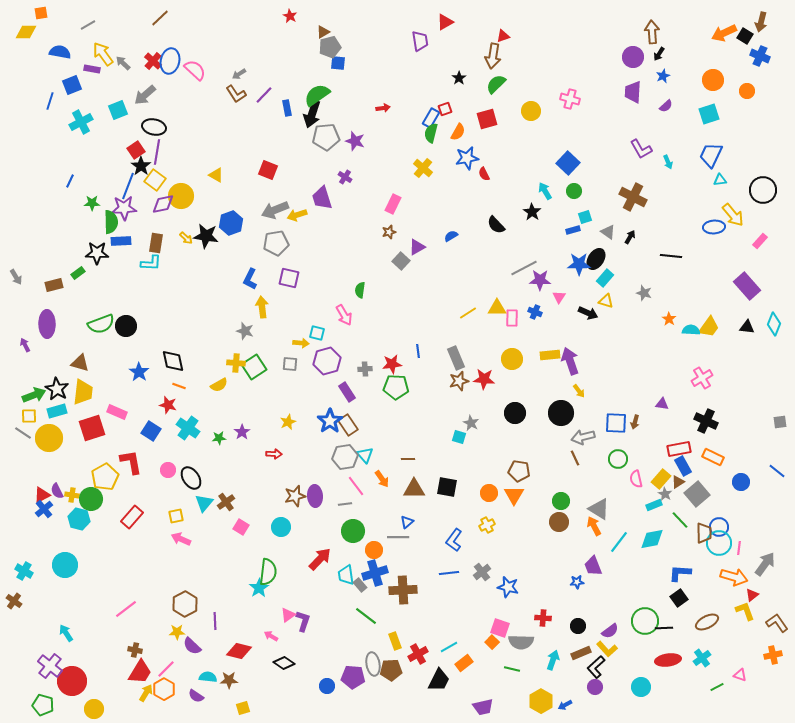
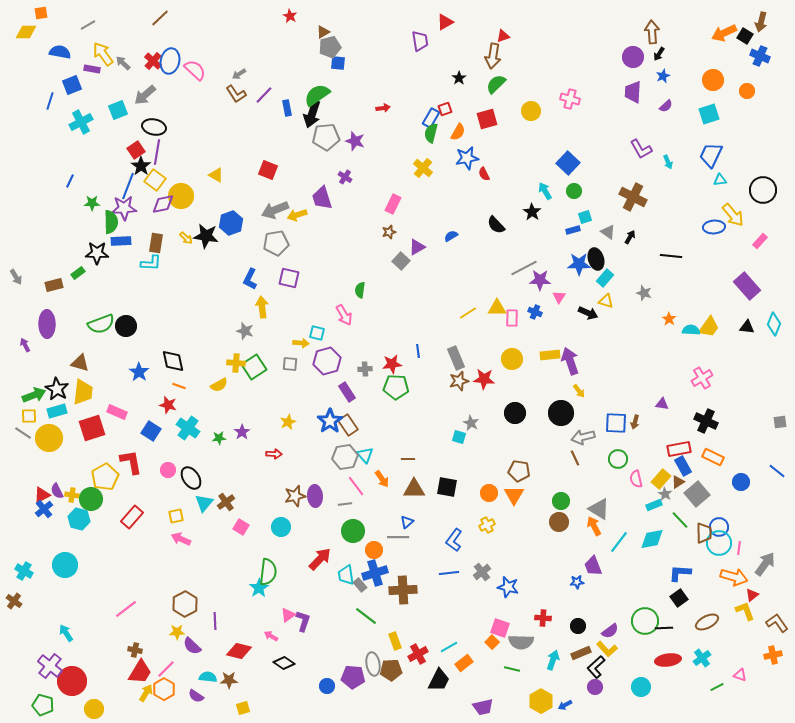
black ellipse at (596, 259): rotated 50 degrees counterclockwise
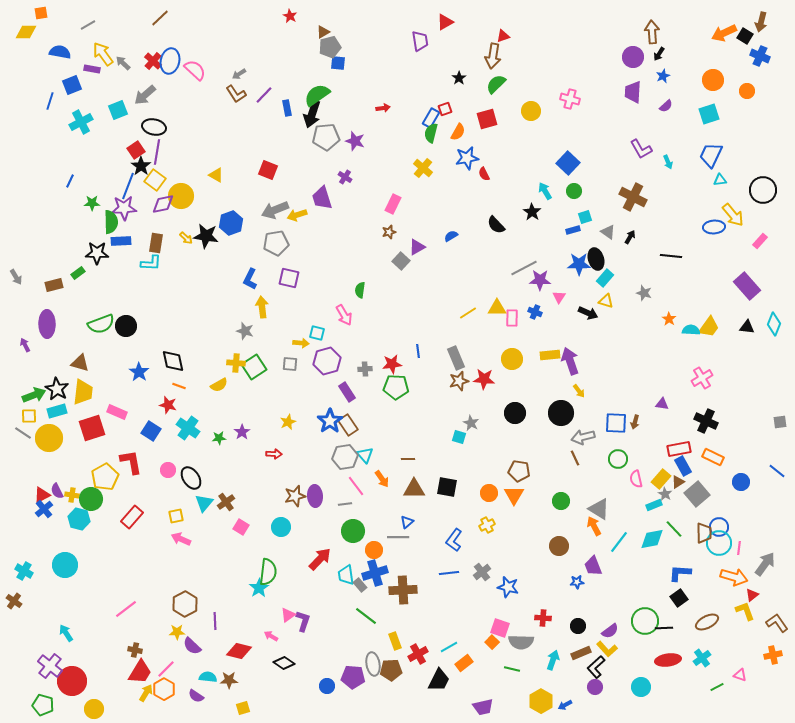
green line at (680, 520): moved 6 px left, 9 px down
brown circle at (559, 522): moved 24 px down
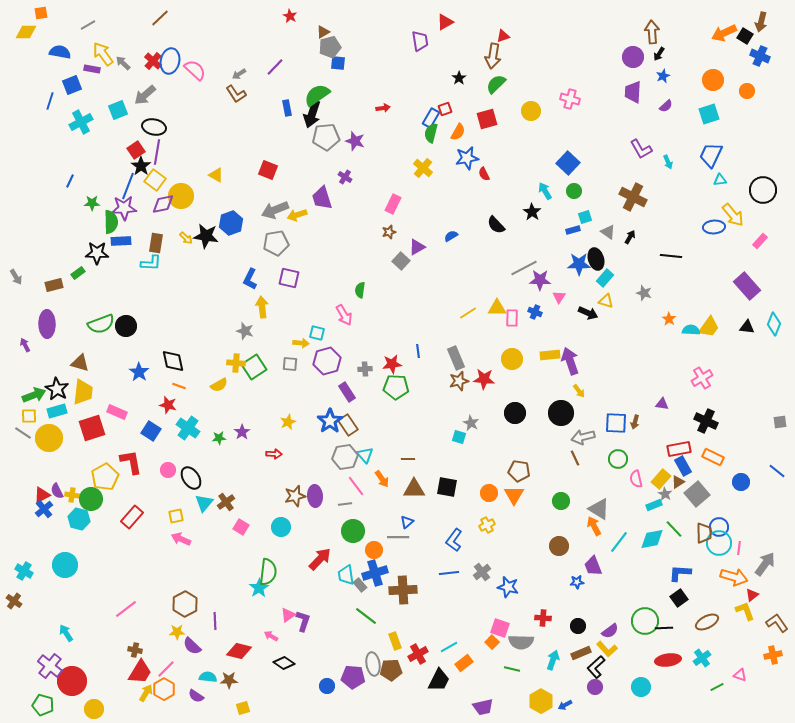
purple line at (264, 95): moved 11 px right, 28 px up
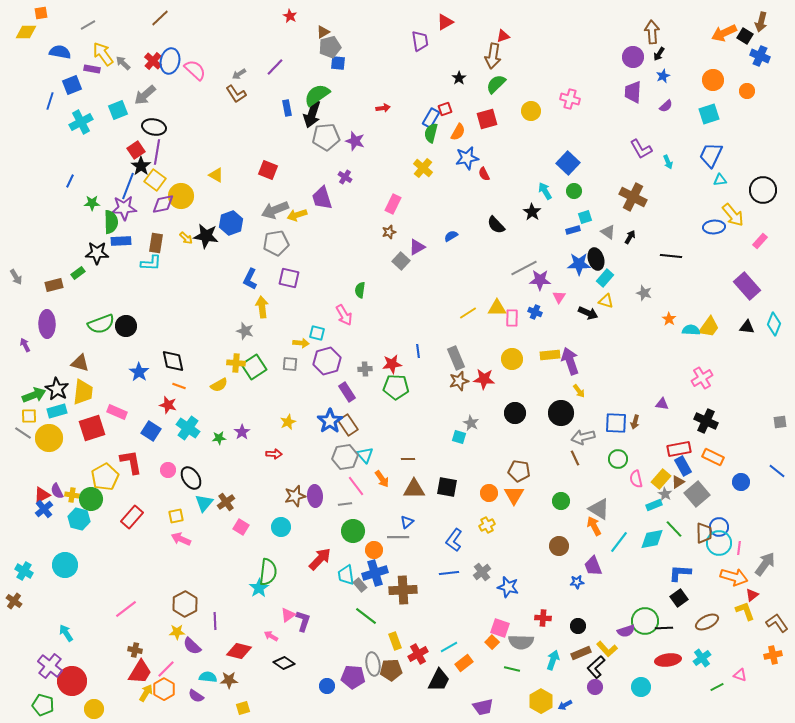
purple semicircle at (610, 631): moved 16 px right; rotated 18 degrees clockwise
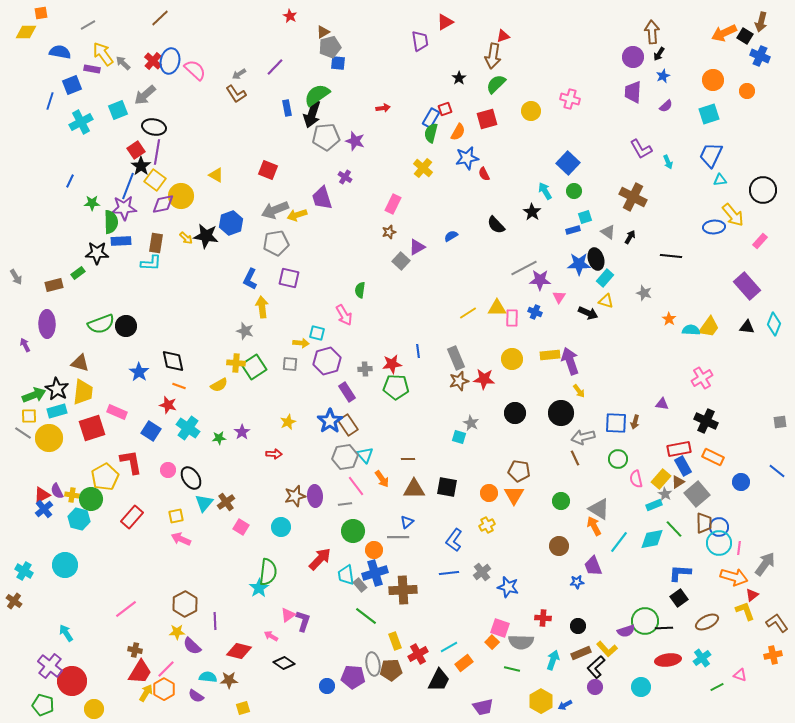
brown trapezoid at (704, 533): moved 10 px up
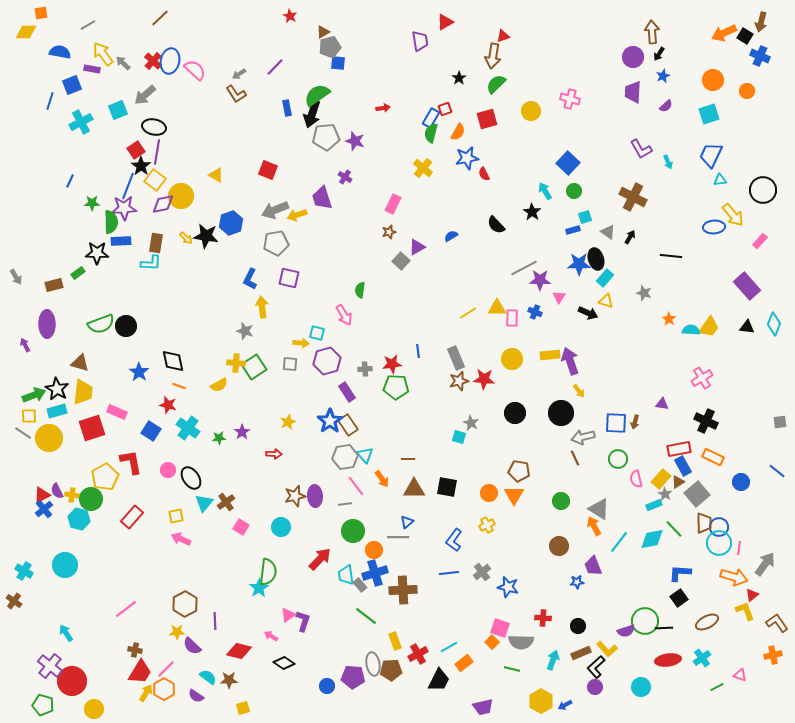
cyan semicircle at (208, 677): rotated 30 degrees clockwise
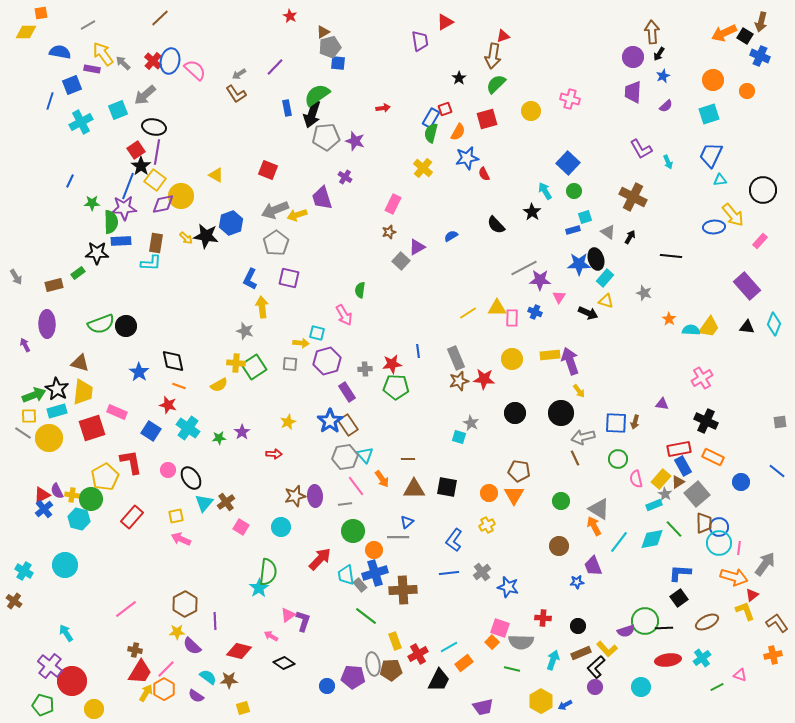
gray pentagon at (276, 243): rotated 25 degrees counterclockwise
